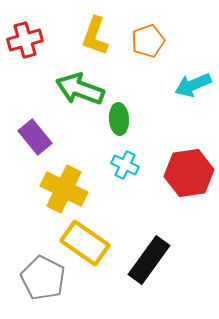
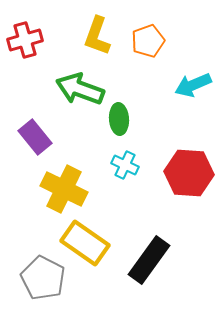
yellow L-shape: moved 2 px right
red hexagon: rotated 12 degrees clockwise
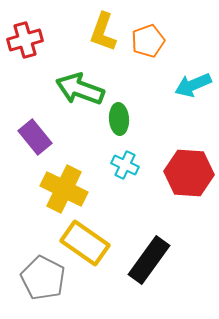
yellow L-shape: moved 6 px right, 4 px up
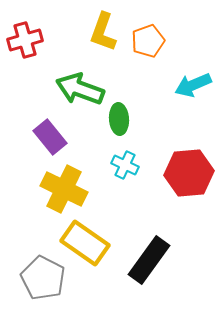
purple rectangle: moved 15 px right
red hexagon: rotated 9 degrees counterclockwise
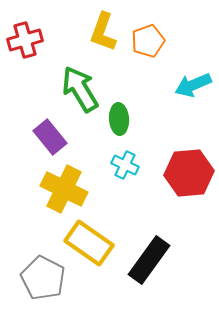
green arrow: rotated 39 degrees clockwise
yellow rectangle: moved 4 px right
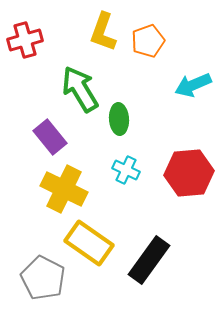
cyan cross: moved 1 px right, 5 px down
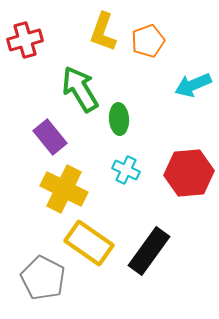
black rectangle: moved 9 px up
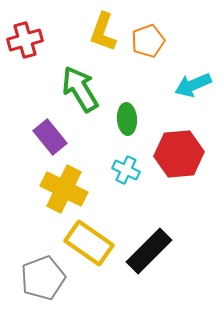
green ellipse: moved 8 px right
red hexagon: moved 10 px left, 19 px up
black rectangle: rotated 9 degrees clockwise
gray pentagon: rotated 24 degrees clockwise
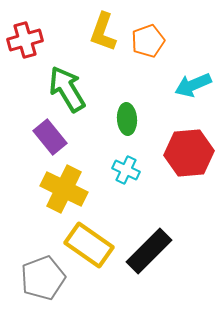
green arrow: moved 13 px left
red hexagon: moved 10 px right, 1 px up
yellow rectangle: moved 2 px down
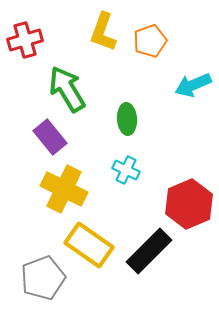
orange pentagon: moved 2 px right
red hexagon: moved 51 px down; rotated 18 degrees counterclockwise
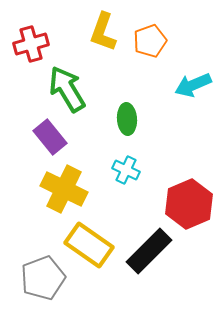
red cross: moved 6 px right, 4 px down
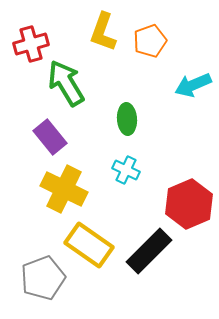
green arrow: moved 1 px left, 6 px up
